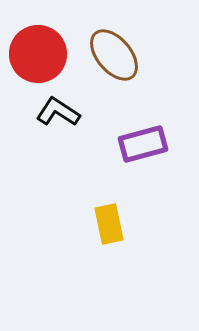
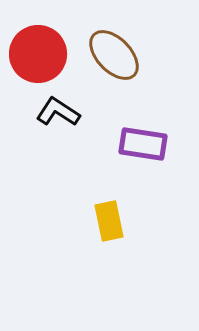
brown ellipse: rotated 4 degrees counterclockwise
purple rectangle: rotated 24 degrees clockwise
yellow rectangle: moved 3 px up
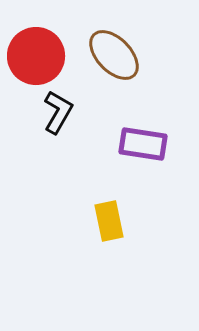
red circle: moved 2 px left, 2 px down
black L-shape: rotated 87 degrees clockwise
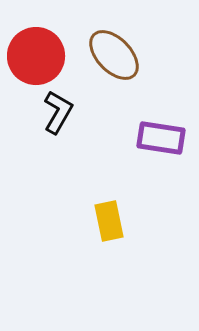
purple rectangle: moved 18 px right, 6 px up
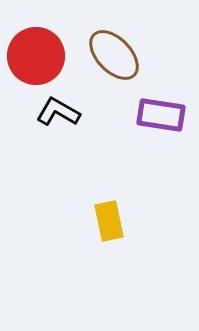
black L-shape: rotated 90 degrees counterclockwise
purple rectangle: moved 23 px up
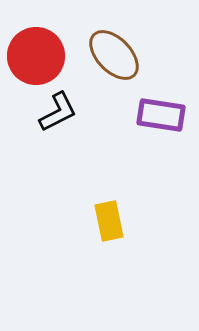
black L-shape: rotated 123 degrees clockwise
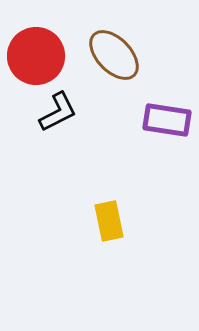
purple rectangle: moved 6 px right, 5 px down
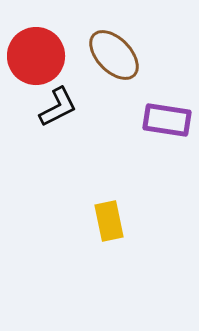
black L-shape: moved 5 px up
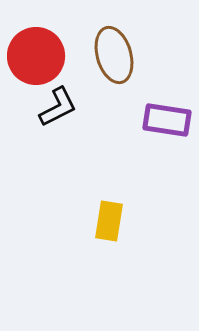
brown ellipse: rotated 28 degrees clockwise
yellow rectangle: rotated 21 degrees clockwise
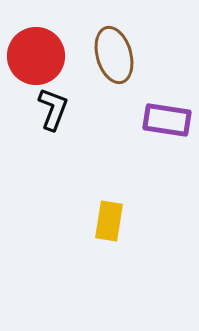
black L-shape: moved 5 px left, 2 px down; rotated 42 degrees counterclockwise
